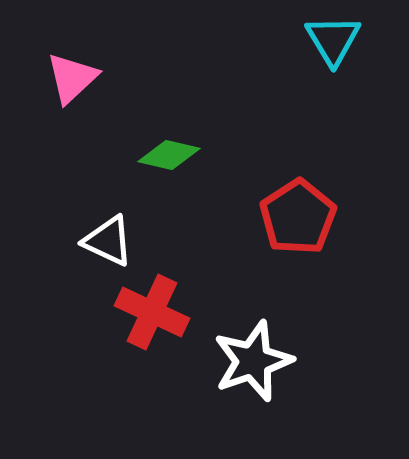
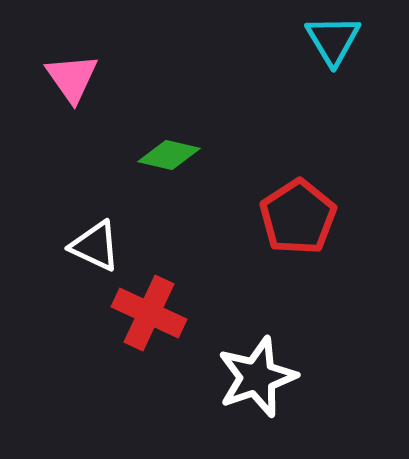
pink triangle: rotated 22 degrees counterclockwise
white triangle: moved 13 px left, 5 px down
red cross: moved 3 px left, 1 px down
white star: moved 4 px right, 16 px down
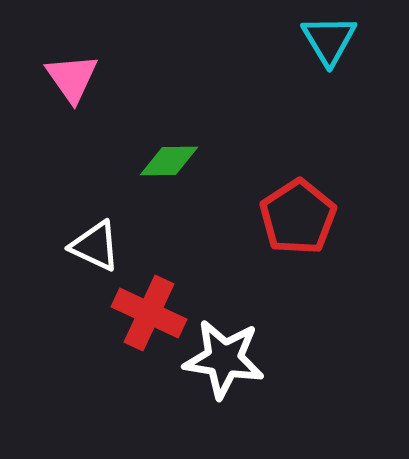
cyan triangle: moved 4 px left
green diamond: moved 6 px down; rotated 14 degrees counterclockwise
white star: moved 33 px left, 18 px up; rotated 28 degrees clockwise
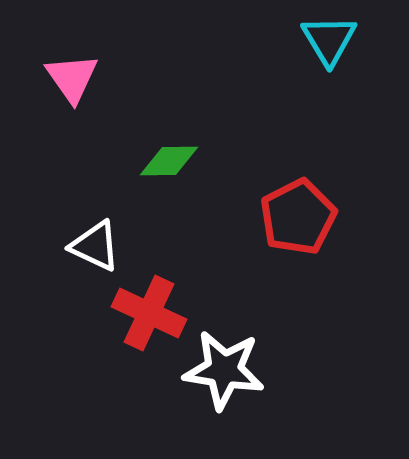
red pentagon: rotated 6 degrees clockwise
white star: moved 11 px down
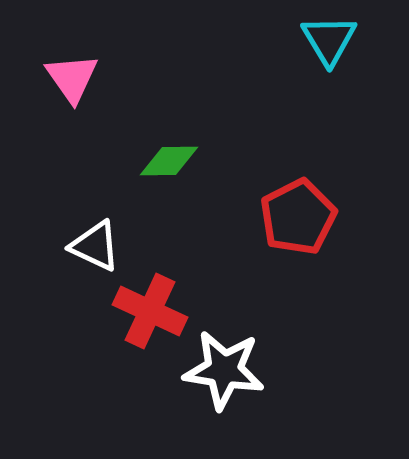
red cross: moved 1 px right, 2 px up
